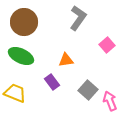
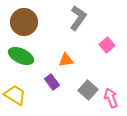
yellow trapezoid: moved 2 px down; rotated 10 degrees clockwise
pink arrow: moved 1 px right, 3 px up
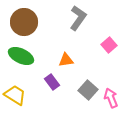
pink square: moved 2 px right
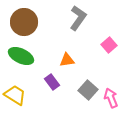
orange triangle: moved 1 px right
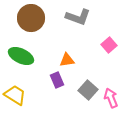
gray L-shape: moved 1 px up; rotated 75 degrees clockwise
brown circle: moved 7 px right, 4 px up
purple rectangle: moved 5 px right, 2 px up; rotated 14 degrees clockwise
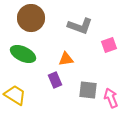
gray L-shape: moved 2 px right, 9 px down
pink square: rotated 21 degrees clockwise
green ellipse: moved 2 px right, 2 px up
orange triangle: moved 1 px left, 1 px up
purple rectangle: moved 2 px left
gray square: rotated 36 degrees counterclockwise
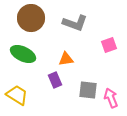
gray L-shape: moved 5 px left, 3 px up
yellow trapezoid: moved 2 px right
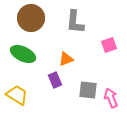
gray L-shape: moved 1 px up; rotated 75 degrees clockwise
orange triangle: rotated 14 degrees counterclockwise
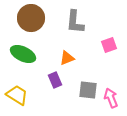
orange triangle: moved 1 px right, 1 px up
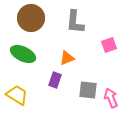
purple rectangle: rotated 42 degrees clockwise
